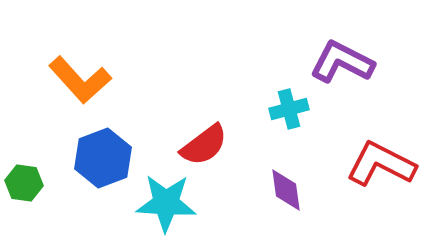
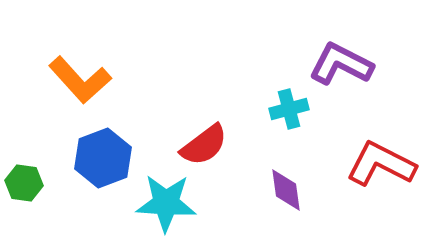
purple L-shape: moved 1 px left, 2 px down
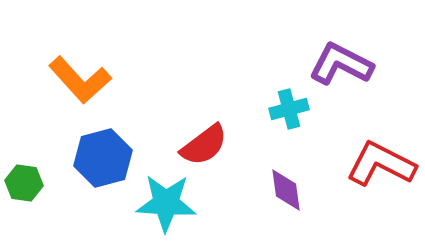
blue hexagon: rotated 6 degrees clockwise
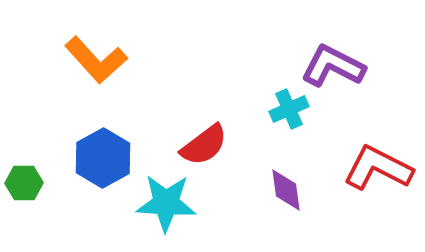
purple L-shape: moved 8 px left, 2 px down
orange L-shape: moved 16 px right, 20 px up
cyan cross: rotated 9 degrees counterclockwise
blue hexagon: rotated 14 degrees counterclockwise
red L-shape: moved 3 px left, 4 px down
green hexagon: rotated 9 degrees counterclockwise
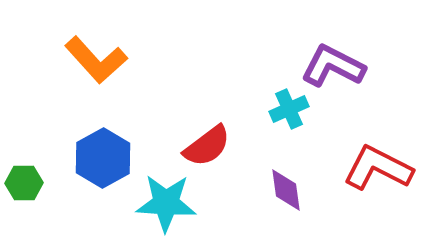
red semicircle: moved 3 px right, 1 px down
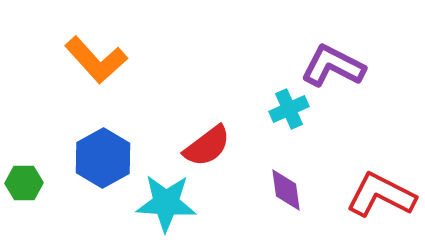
red L-shape: moved 3 px right, 27 px down
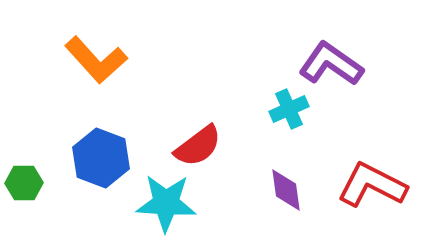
purple L-shape: moved 2 px left, 2 px up; rotated 8 degrees clockwise
red semicircle: moved 9 px left
blue hexagon: moved 2 px left; rotated 10 degrees counterclockwise
red L-shape: moved 9 px left, 10 px up
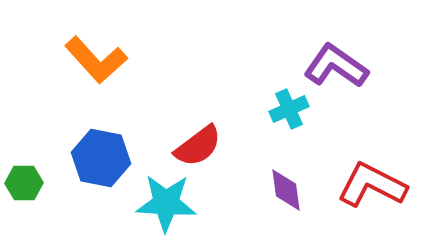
purple L-shape: moved 5 px right, 2 px down
blue hexagon: rotated 10 degrees counterclockwise
